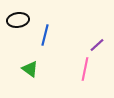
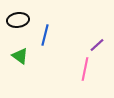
green triangle: moved 10 px left, 13 px up
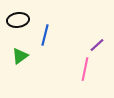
green triangle: rotated 48 degrees clockwise
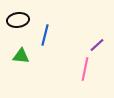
green triangle: moved 1 px right; rotated 42 degrees clockwise
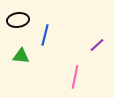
pink line: moved 10 px left, 8 px down
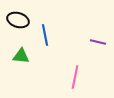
black ellipse: rotated 25 degrees clockwise
blue line: rotated 25 degrees counterclockwise
purple line: moved 1 px right, 3 px up; rotated 56 degrees clockwise
